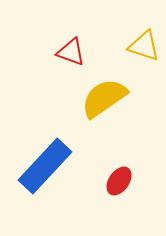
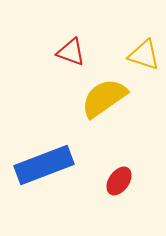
yellow triangle: moved 9 px down
blue rectangle: moved 1 px left, 1 px up; rotated 26 degrees clockwise
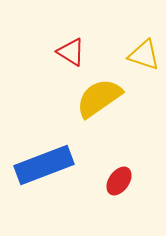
red triangle: rotated 12 degrees clockwise
yellow semicircle: moved 5 px left
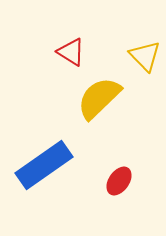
yellow triangle: moved 1 px right, 1 px down; rotated 28 degrees clockwise
yellow semicircle: rotated 9 degrees counterclockwise
blue rectangle: rotated 14 degrees counterclockwise
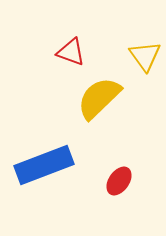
red triangle: rotated 12 degrees counterclockwise
yellow triangle: rotated 8 degrees clockwise
blue rectangle: rotated 14 degrees clockwise
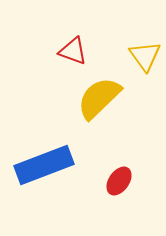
red triangle: moved 2 px right, 1 px up
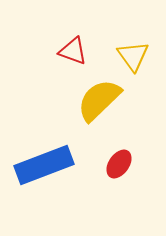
yellow triangle: moved 12 px left
yellow semicircle: moved 2 px down
red ellipse: moved 17 px up
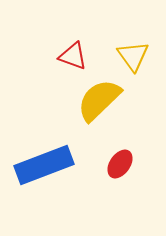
red triangle: moved 5 px down
red ellipse: moved 1 px right
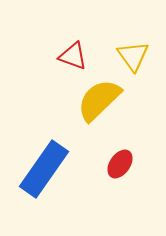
blue rectangle: moved 4 px down; rotated 34 degrees counterclockwise
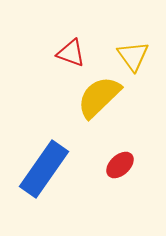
red triangle: moved 2 px left, 3 px up
yellow semicircle: moved 3 px up
red ellipse: moved 1 px down; rotated 12 degrees clockwise
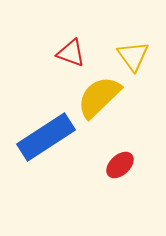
blue rectangle: moved 2 px right, 32 px up; rotated 22 degrees clockwise
